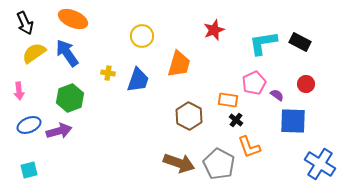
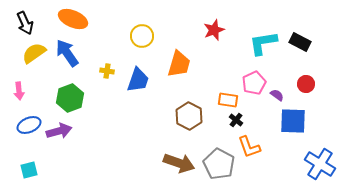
yellow cross: moved 1 px left, 2 px up
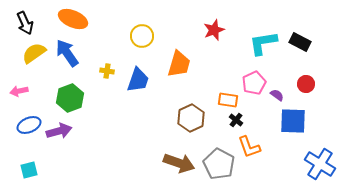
pink arrow: rotated 84 degrees clockwise
brown hexagon: moved 2 px right, 2 px down; rotated 8 degrees clockwise
